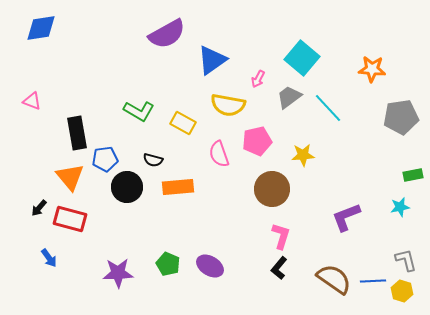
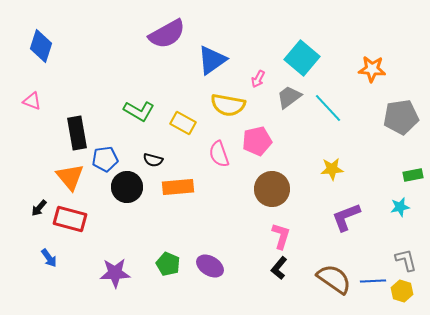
blue diamond: moved 18 px down; rotated 64 degrees counterclockwise
yellow star: moved 29 px right, 14 px down
purple star: moved 3 px left
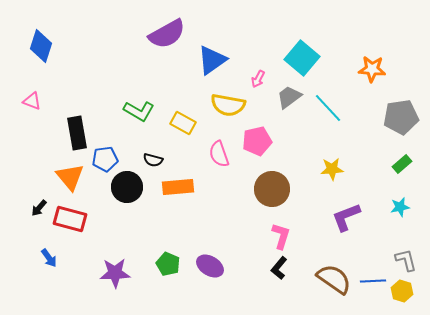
green rectangle: moved 11 px left, 11 px up; rotated 30 degrees counterclockwise
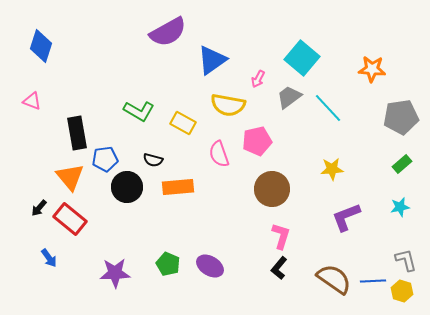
purple semicircle: moved 1 px right, 2 px up
red rectangle: rotated 24 degrees clockwise
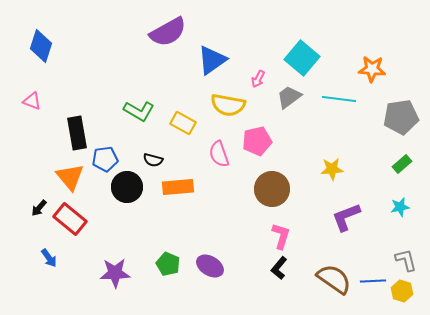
cyan line: moved 11 px right, 9 px up; rotated 40 degrees counterclockwise
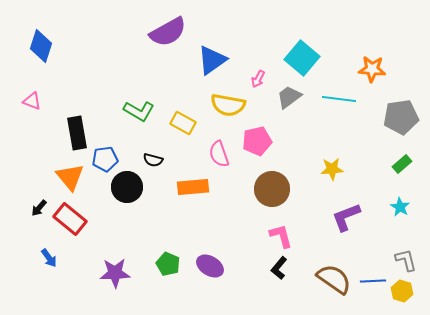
orange rectangle: moved 15 px right
cyan star: rotated 30 degrees counterclockwise
pink L-shape: rotated 32 degrees counterclockwise
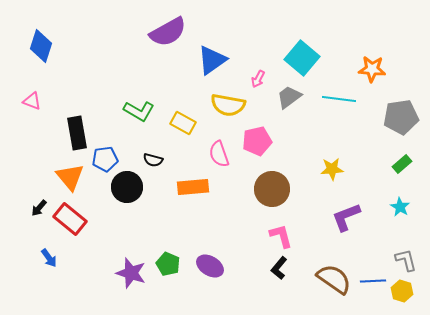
purple star: moved 16 px right; rotated 20 degrees clockwise
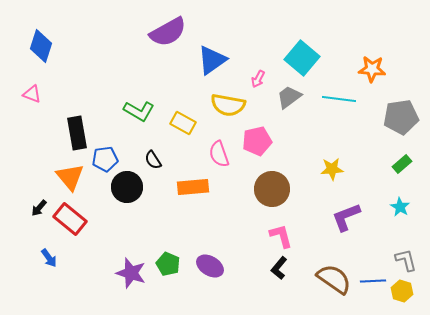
pink triangle: moved 7 px up
black semicircle: rotated 42 degrees clockwise
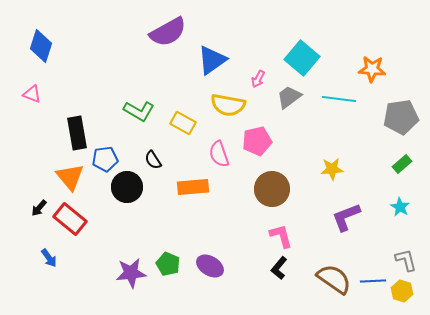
purple star: rotated 24 degrees counterclockwise
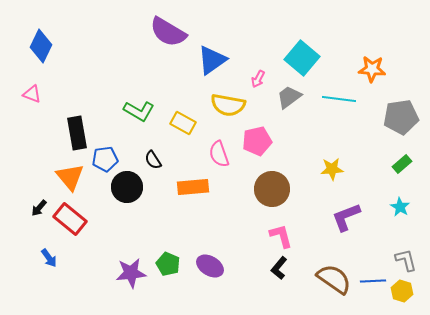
purple semicircle: rotated 60 degrees clockwise
blue diamond: rotated 8 degrees clockwise
